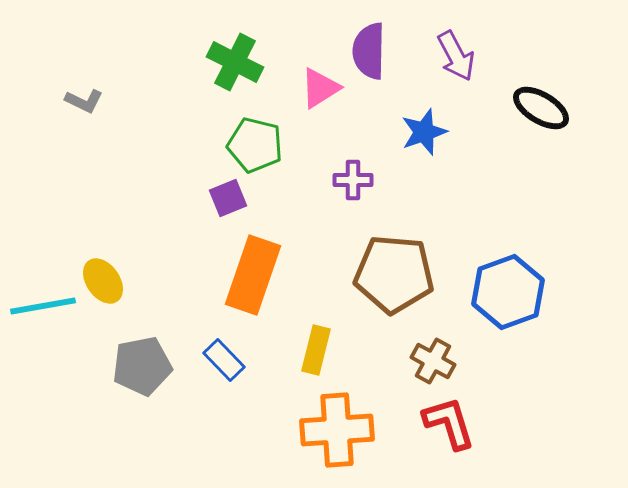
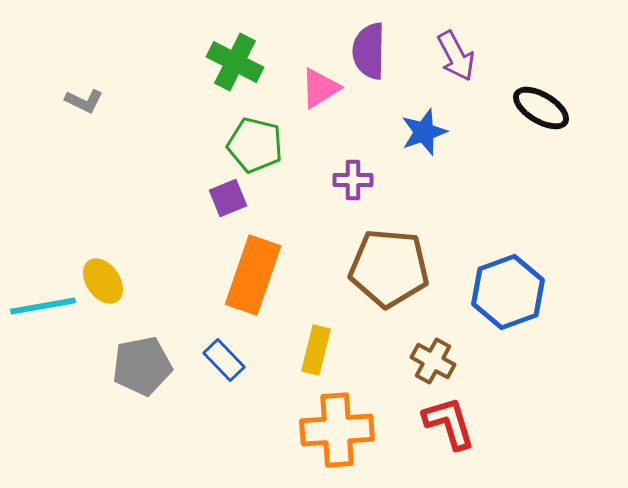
brown pentagon: moved 5 px left, 6 px up
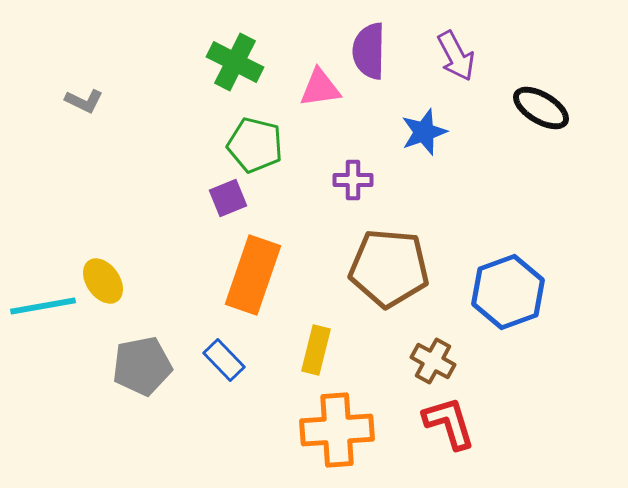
pink triangle: rotated 24 degrees clockwise
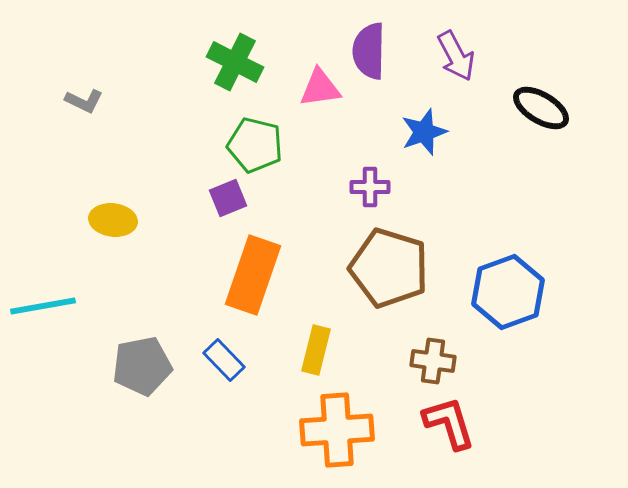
purple cross: moved 17 px right, 7 px down
brown pentagon: rotated 12 degrees clockwise
yellow ellipse: moved 10 px right, 61 px up; rotated 48 degrees counterclockwise
brown cross: rotated 21 degrees counterclockwise
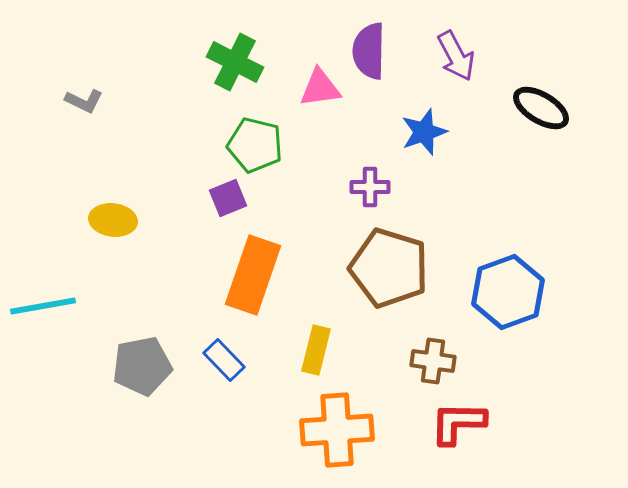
red L-shape: moved 9 px right; rotated 72 degrees counterclockwise
